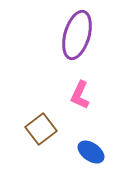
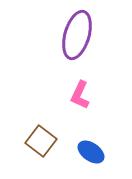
brown square: moved 12 px down; rotated 16 degrees counterclockwise
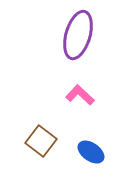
purple ellipse: moved 1 px right
pink L-shape: rotated 108 degrees clockwise
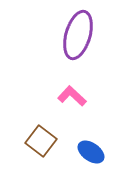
pink L-shape: moved 8 px left, 1 px down
